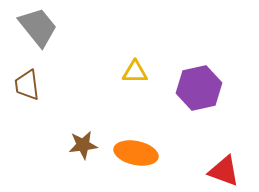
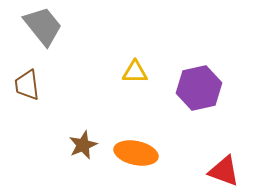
gray trapezoid: moved 5 px right, 1 px up
brown star: rotated 16 degrees counterclockwise
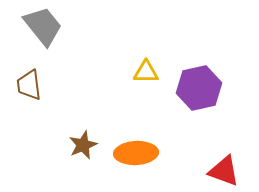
yellow triangle: moved 11 px right
brown trapezoid: moved 2 px right
orange ellipse: rotated 15 degrees counterclockwise
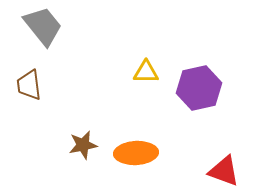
brown star: rotated 12 degrees clockwise
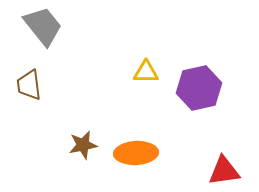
red triangle: rotated 28 degrees counterclockwise
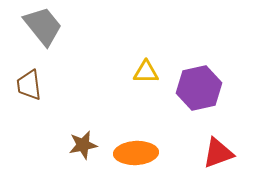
red triangle: moved 6 px left, 18 px up; rotated 12 degrees counterclockwise
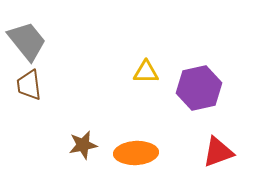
gray trapezoid: moved 16 px left, 15 px down
red triangle: moved 1 px up
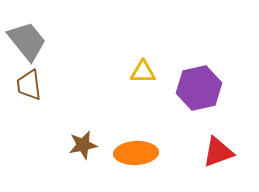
yellow triangle: moved 3 px left
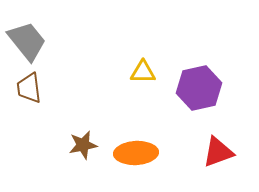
brown trapezoid: moved 3 px down
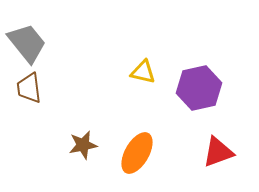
gray trapezoid: moved 2 px down
yellow triangle: rotated 12 degrees clockwise
orange ellipse: moved 1 px right; rotated 57 degrees counterclockwise
